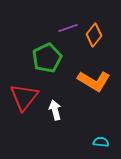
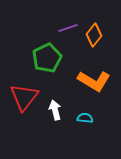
cyan semicircle: moved 16 px left, 24 px up
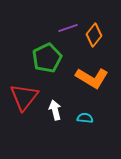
orange L-shape: moved 2 px left, 3 px up
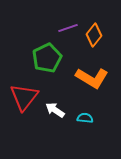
white arrow: rotated 42 degrees counterclockwise
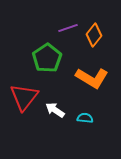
green pentagon: rotated 8 degrees counterclockwise
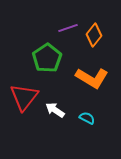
cyan semicircle: moved 2 px right; rotated 21 degrees clockwise
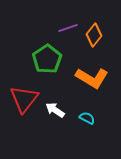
green pentagon: moved 1 px down
red triangle: moved 2 px down
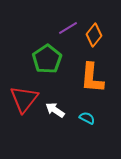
purple line: rotated 12 degrees counterclockwise
orange L-shape: rotated 64 degrees clockwise
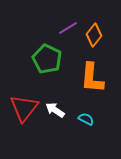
green pentagon: rotated 12 degrees counterclockwise
red triangle: moved 9 px down
cyan semicircle: moved 1 px left, 1 px down
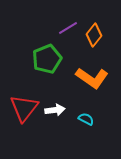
green pentagon: rotated 24 degrees clockwise
orange L-shape: rotated 60 degrees counterclockwise
white arrow: rotated 138 degrees clockwise
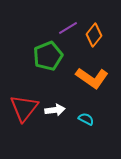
green pentagon: moved 1 px right, 3 px up
